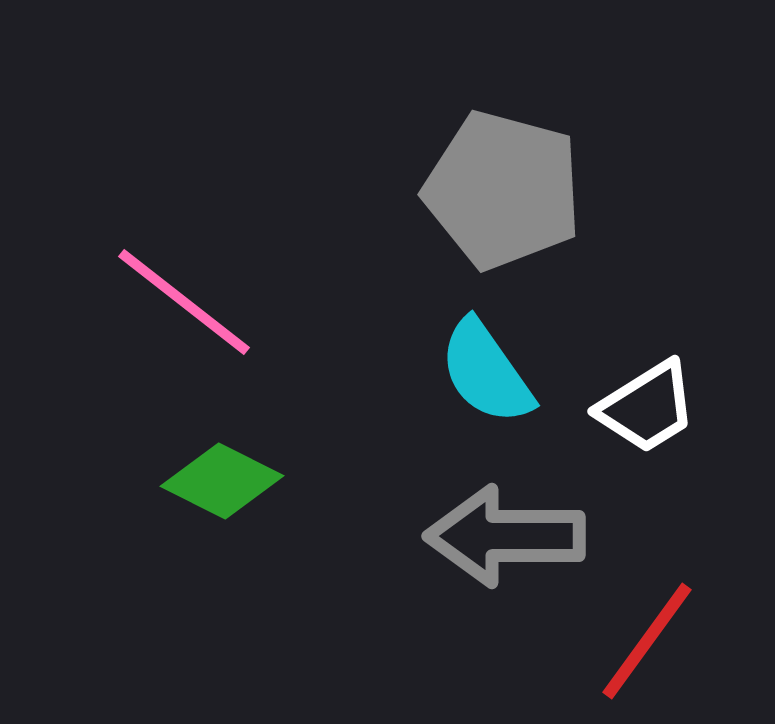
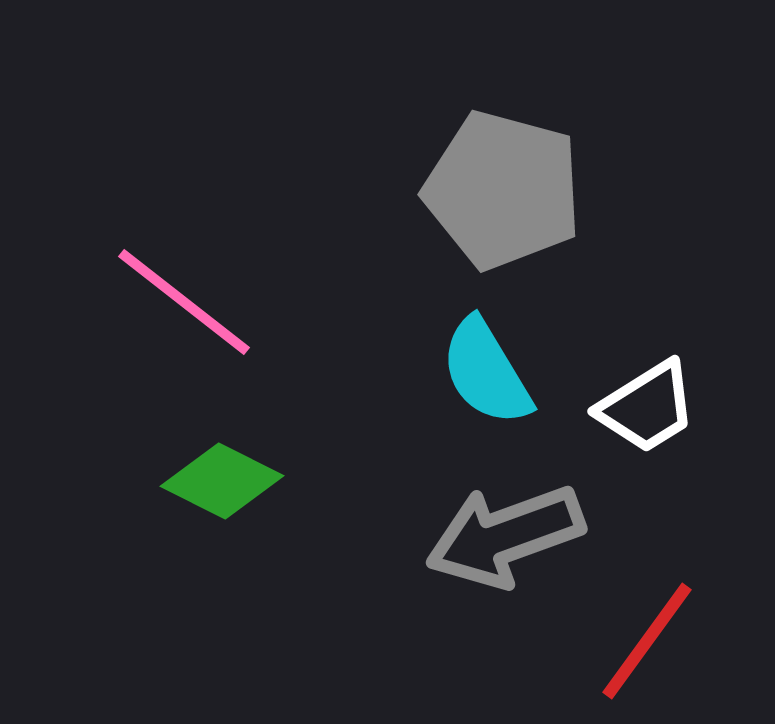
cyan semicircle: rotated 4 degrees clockwise
gray arrow: rotated 20 degrees counterclockwise
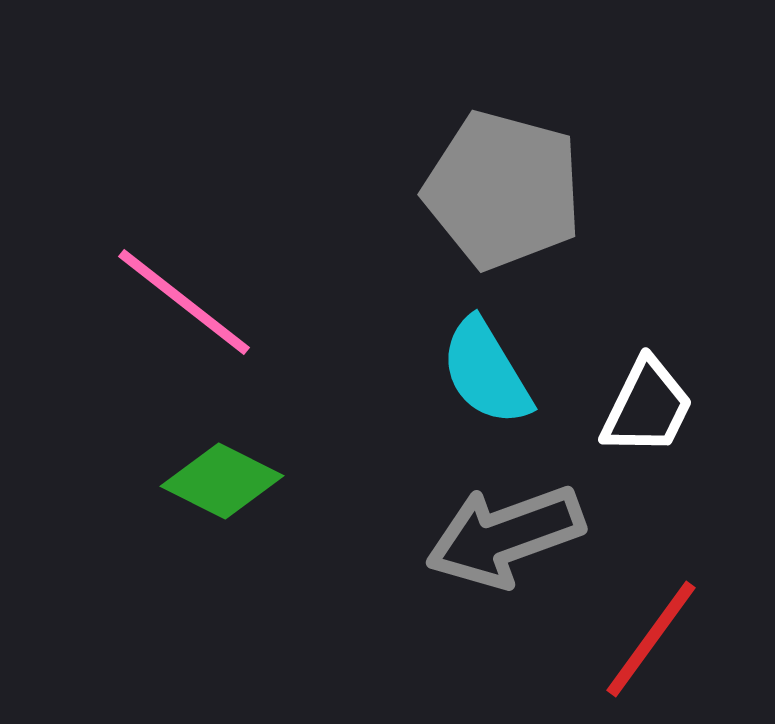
white trapezoid: rotated 32 degrees counterclockwise
red line: moved 4 px right, 2 px up
